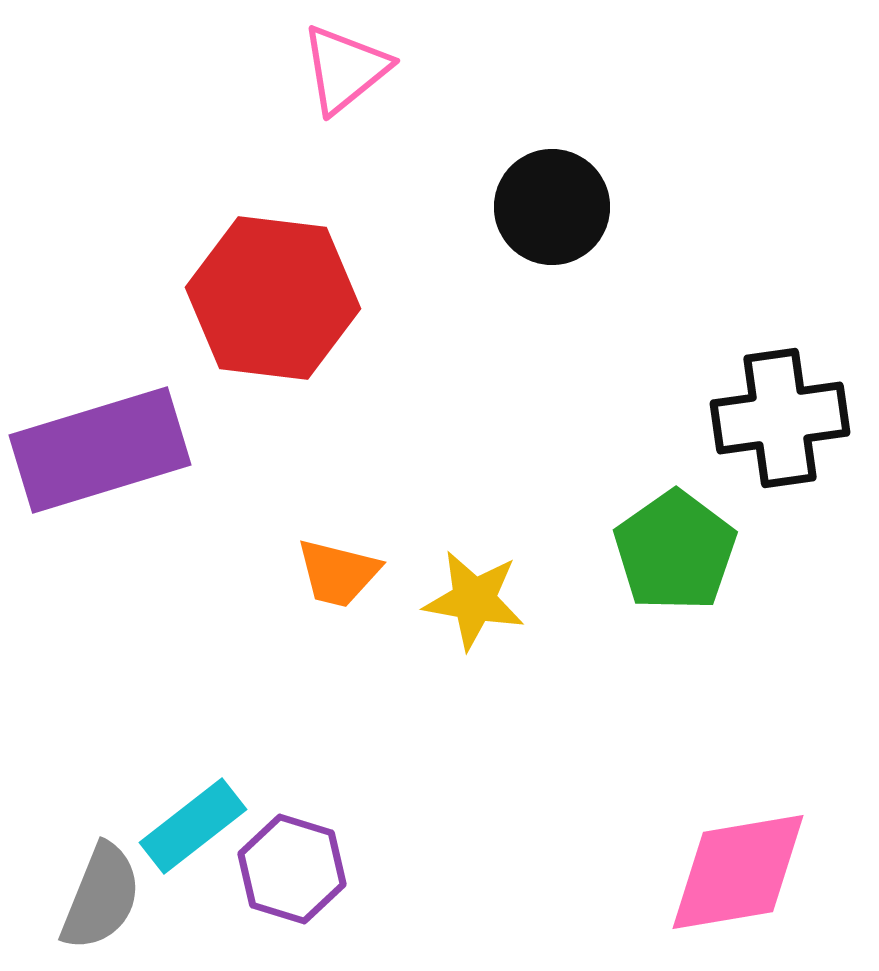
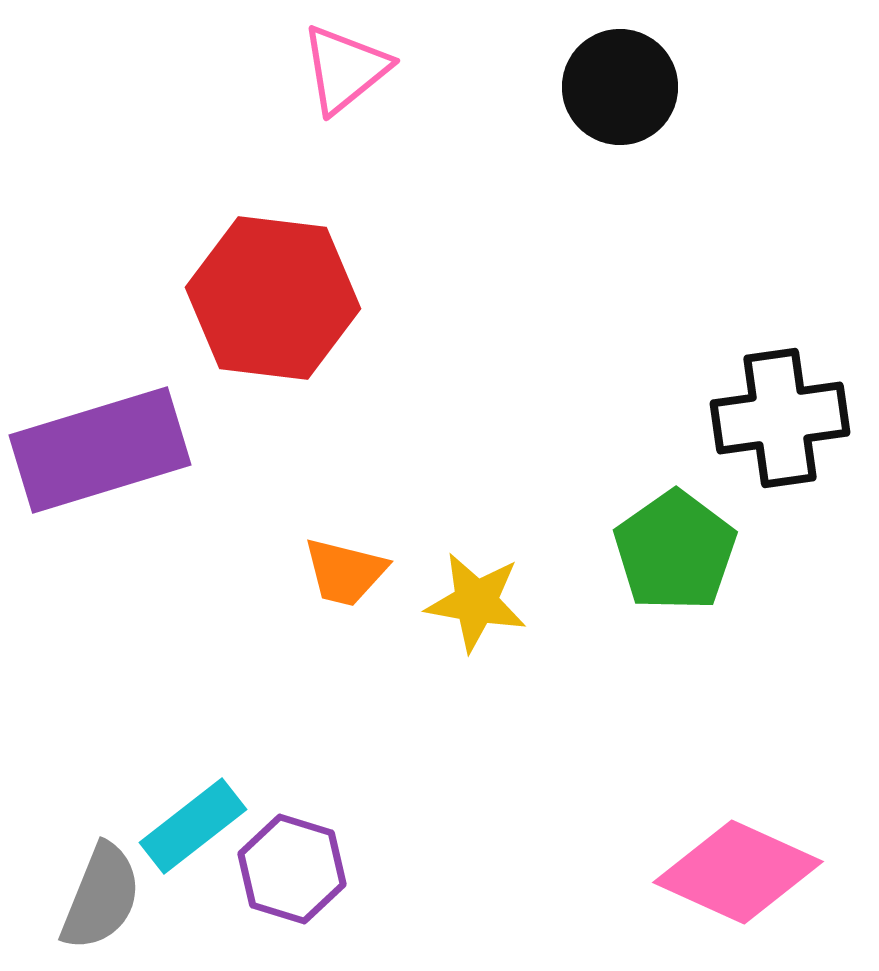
black circle: moved 68 px right, 120 px up
orange trapezoid: moved 7 px right, 1 px up
yellow star: moved 2 px right, 2 px down
pink diamond: rotated 34 degrees clockwise
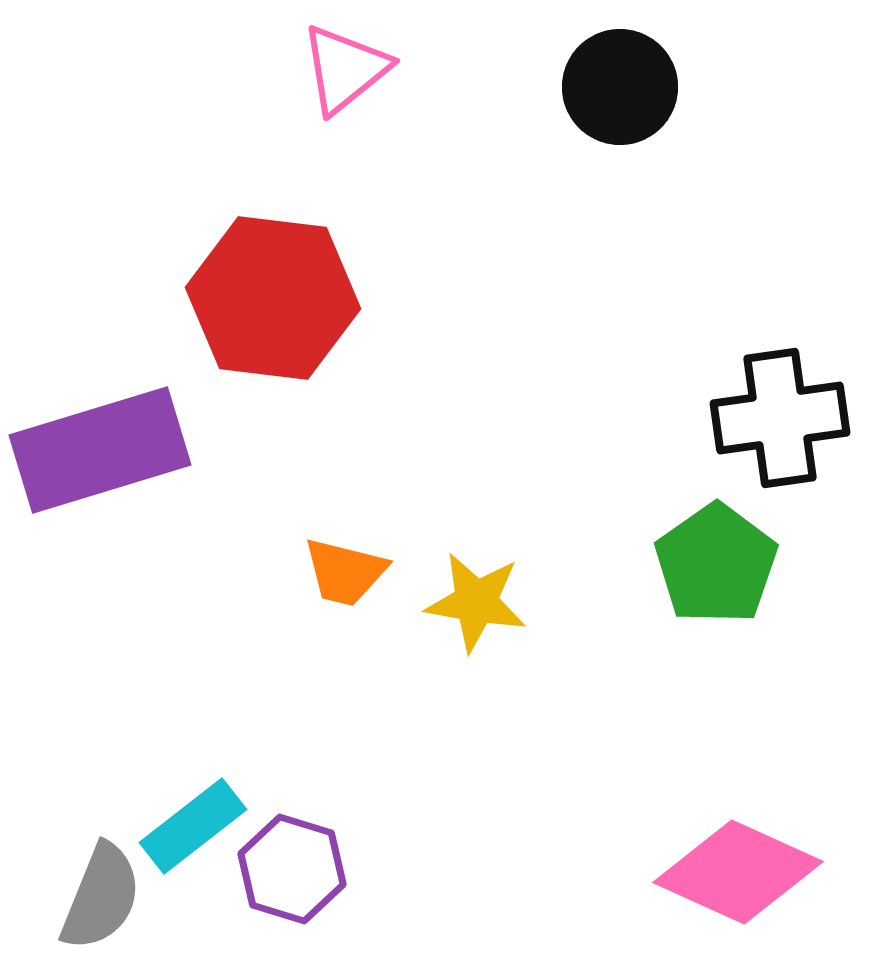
green pentagon: moved 41 px right, 13 px down
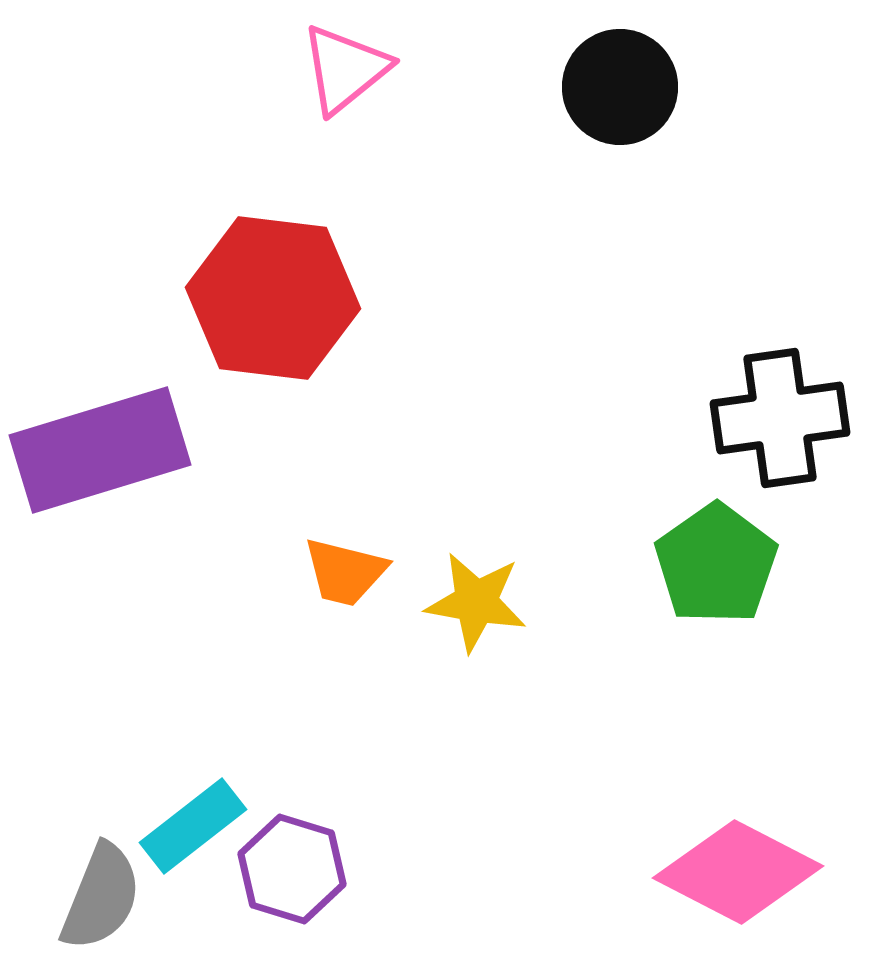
pink diamond: rotated 3 degrees clockwise
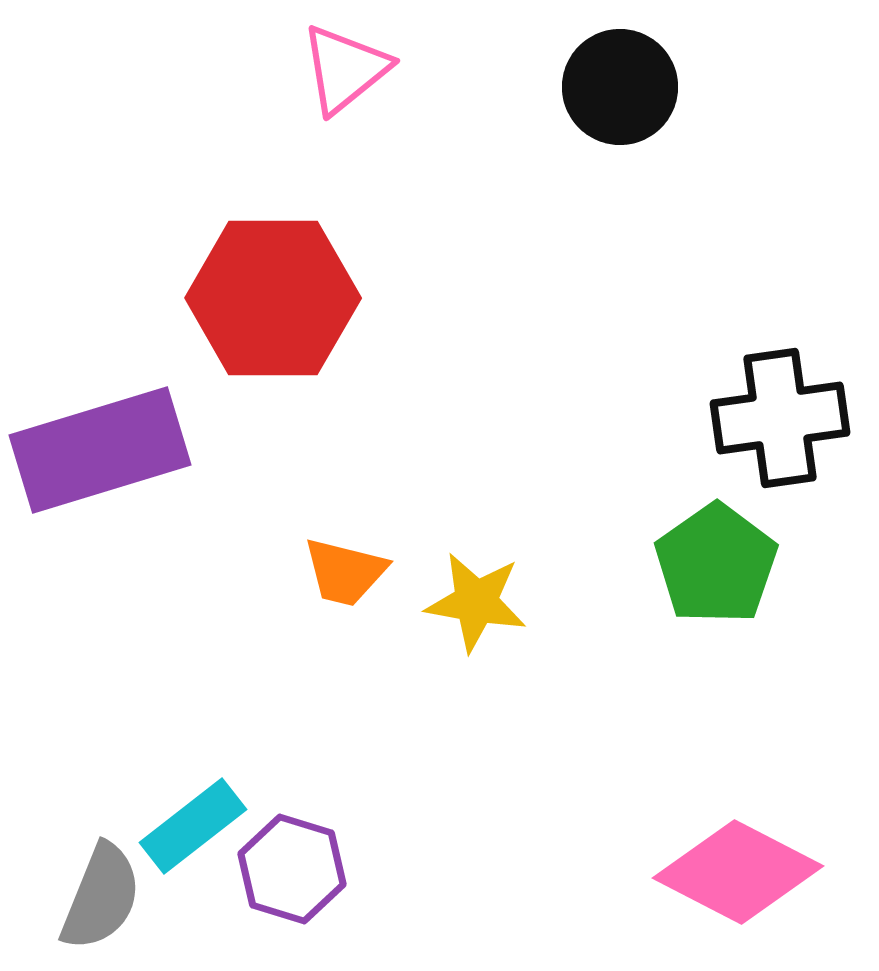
red hexagon: rotated 7 degrees counterclockwise
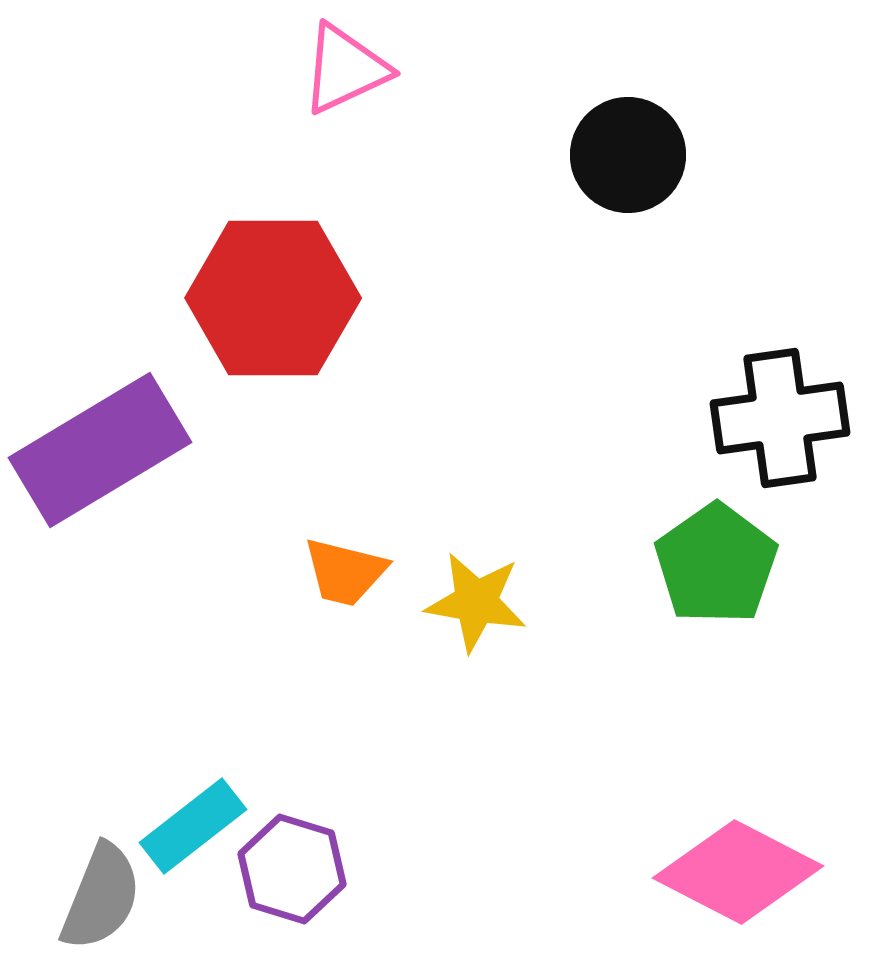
pink triangle: rotated 14 degrees clockwise
black circle: moved 8 px right, 68 px down
purple rectangle: rotated 14 degrees counterclockwise
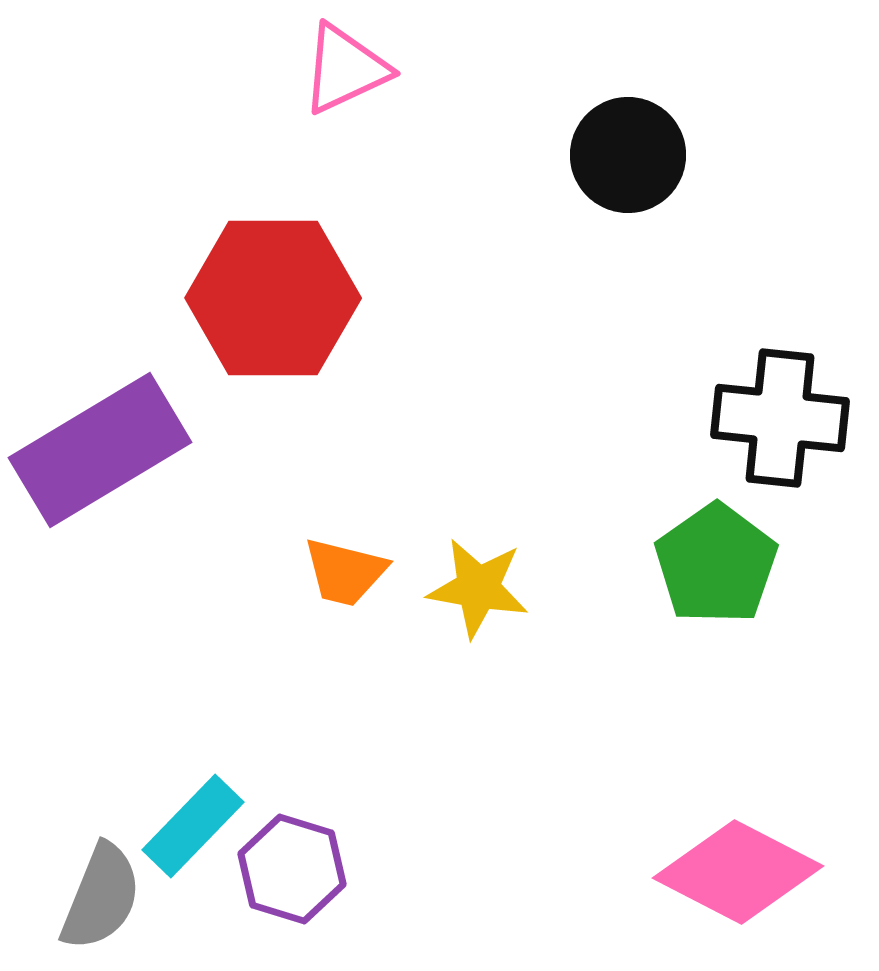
black cross: rotated 14 degrees clockwise
yellow star: moved 2 px right, 14 px up
cyan rectangle: rotated 8 degrees counterclockwise
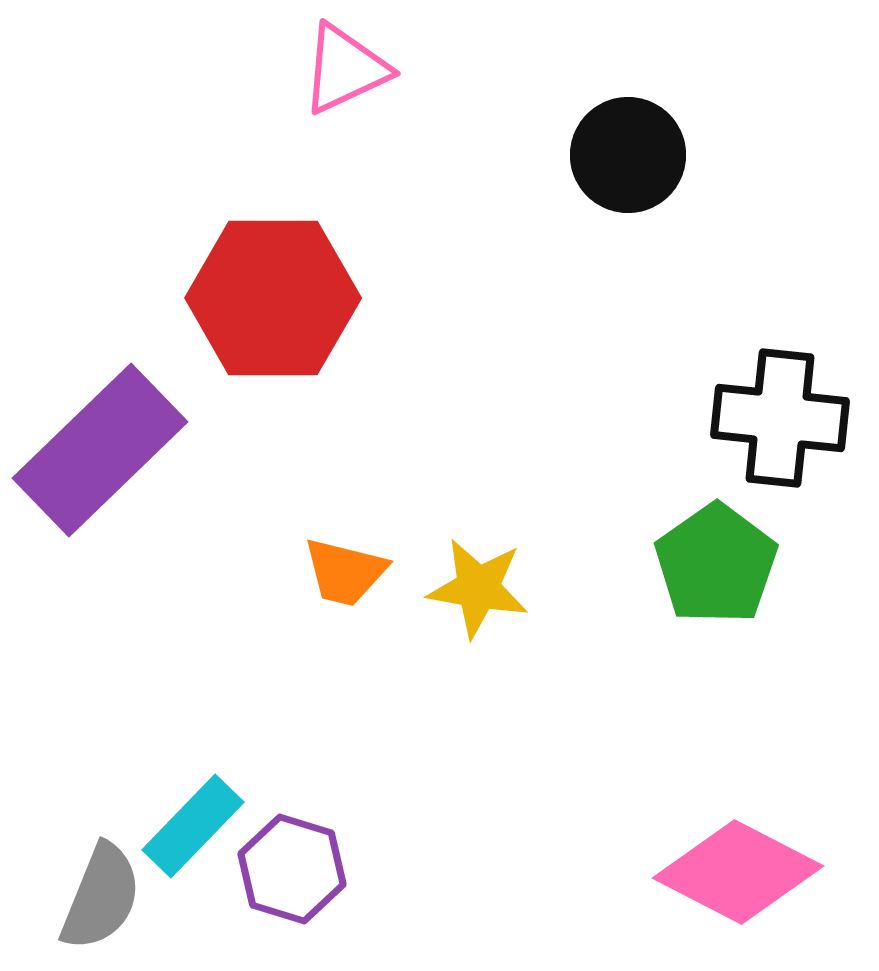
purple rectangle: rotated 13 degrees counterclockwise
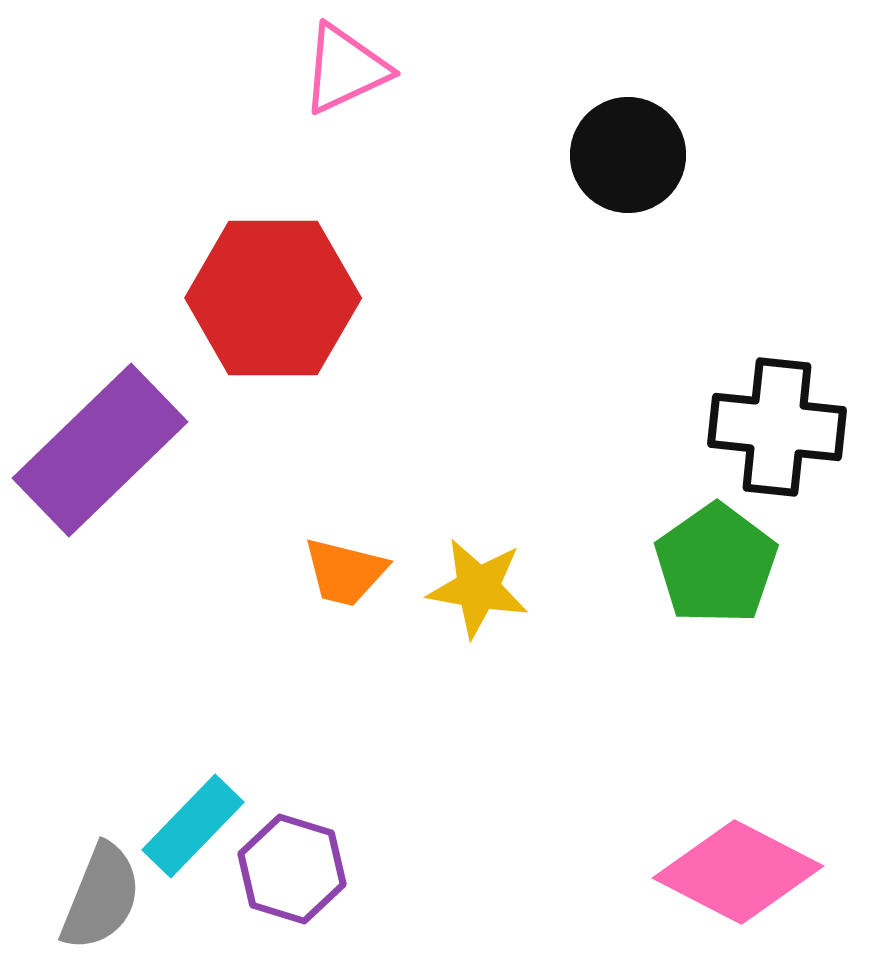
black cross: moved 3 px left, 9 px down
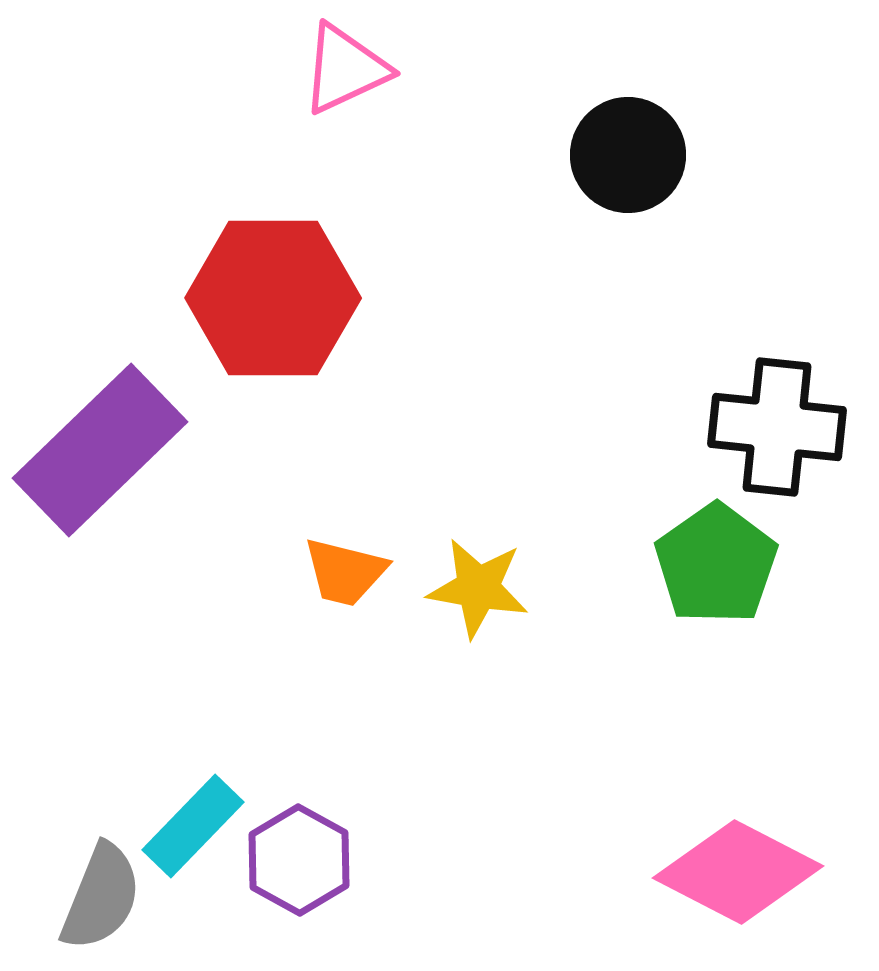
purple hexagon: moved 7 px right, 9 px up; rotated 12 degrees clockwise
